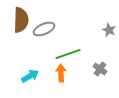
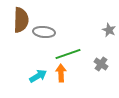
gray ellipse: moved 3 px down; rotated 30 degrees clockwise
gray cross: moved 1 px right, 5 px up
cyan arrow: moved 8 px right
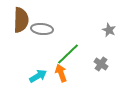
gray ellipse: moved 2 px left, 3 px up
green line: rotated 25 degrees counterclockwise
orange arrow: rotated 18 degrees counterclockwise
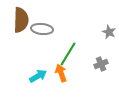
gray star: moved 2 px down
green line: rotated 15 degrees counterclockwise
gray cross: rotated 32 degrees clockwise
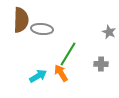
gray cross: rotated 24 degrees clockwise
orange arrow: rotated 12 degrees counterclockwise
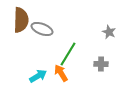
gray ellipse: rotated 15 degrees clockwise
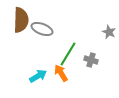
gray cross: moved 10 px left, 4 px up; rotated 16 degrees clockwise
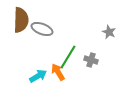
green line: moved 3 px down
orange arrow: moved 3 px left, 1 px up
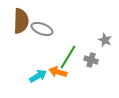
brown semicircle: moved 1 px down
gray star: moved 4 px left, 8 px down
orange arrow: rotated 42 degrees counterclockwise
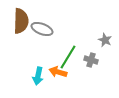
cyan arrow: rotated 132 degrees clockwise
